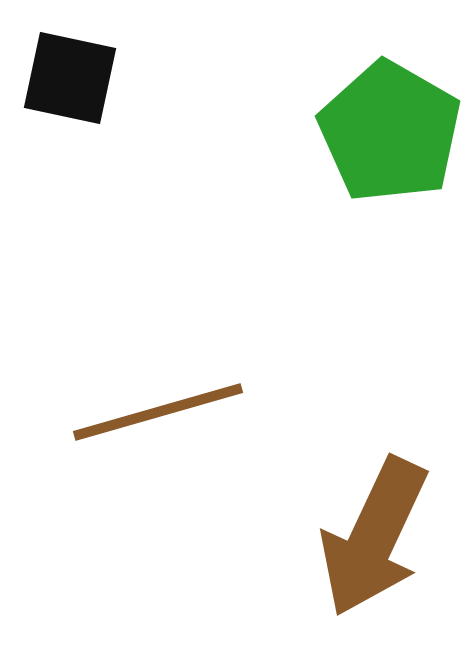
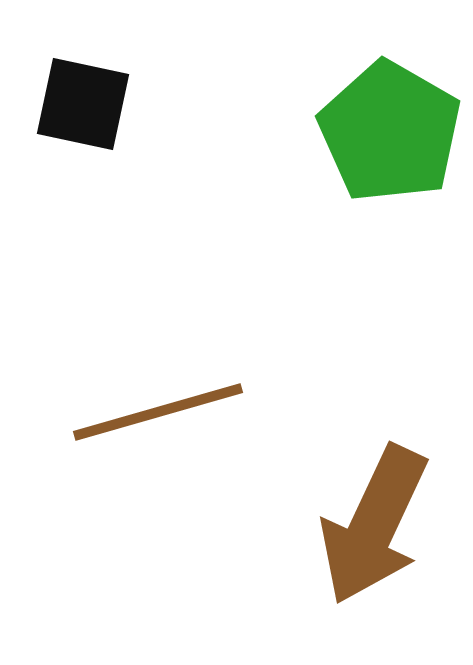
black square: moved 13 px right, 26 px down
brown arrow: moved 12 px up
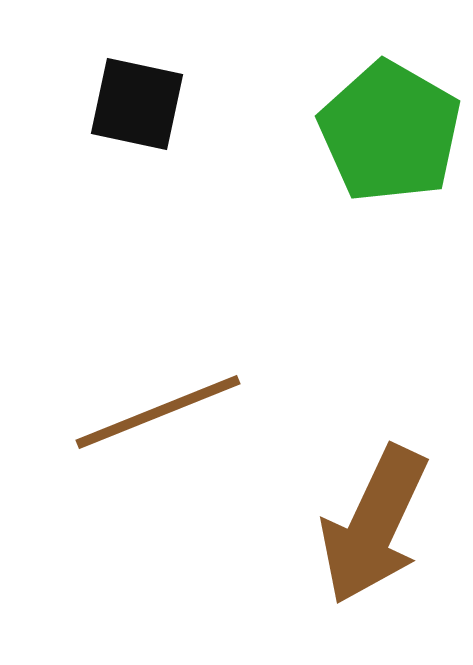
black square: moved 54 px right
brown line: rotated 6 degrees counterclockwise
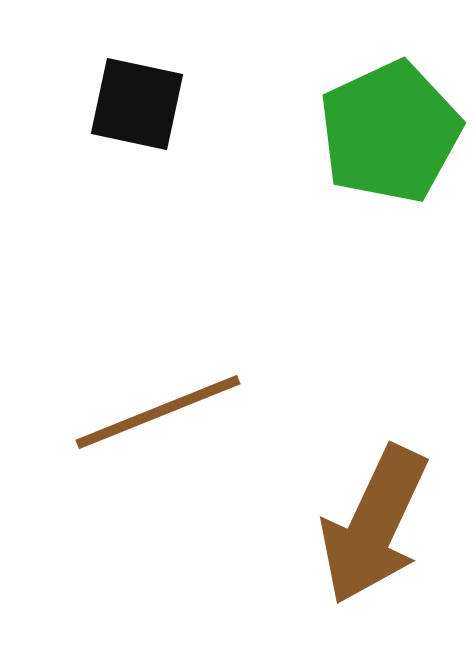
green pentagon: rotated 17 degrees clockwise
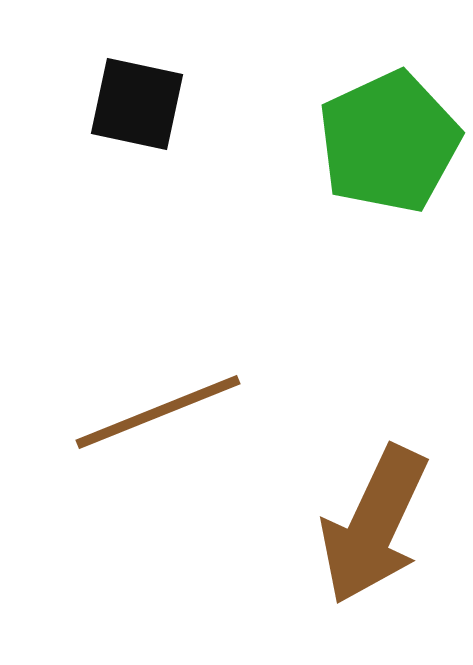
green pentagon: moved 1 px left, 10 px down
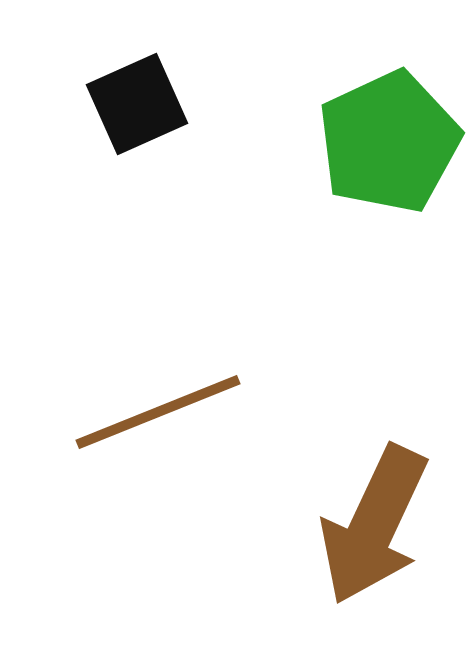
black square: rotated 36 degrees counterclockwise
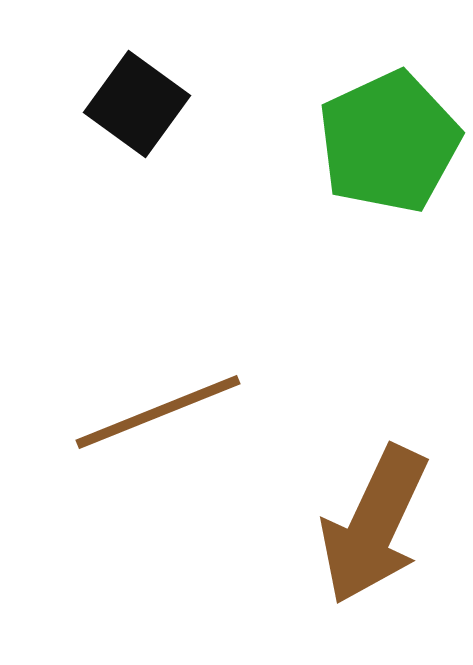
black square: rotated 30 degrees counterclockwise
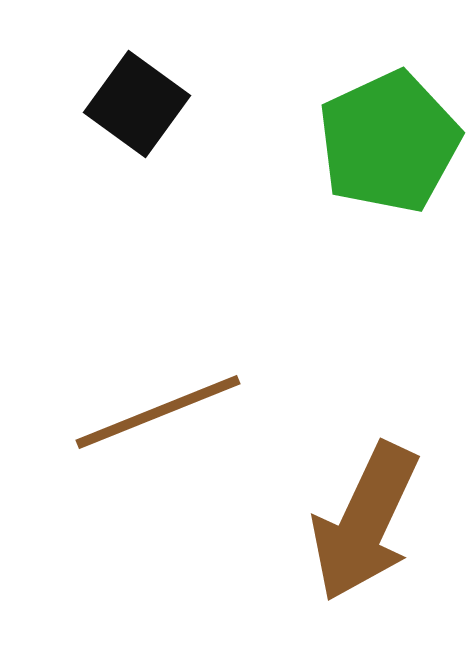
brown arrow: moved 9 px left, 3 px up
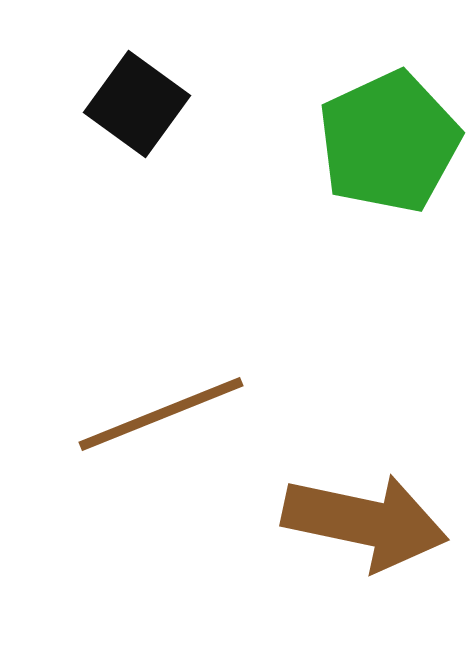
brown line: moved 3 px right, 2 px down
brown arrow: rotated 103 degrees counterclockwise
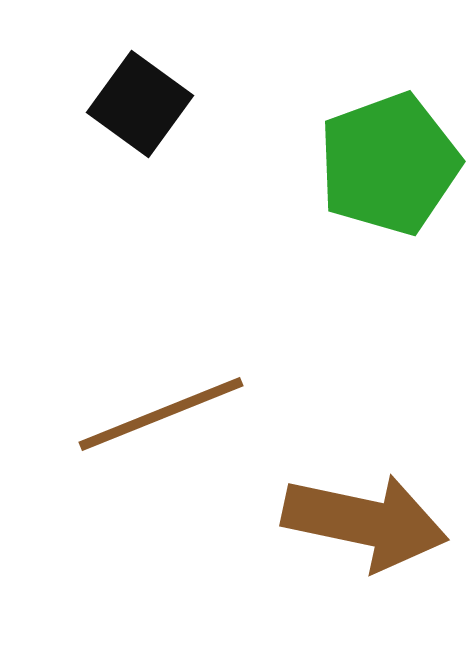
black square: moved 3 px right
green pentagon: moved 22 px down; rotated 5 degrees clockwise
